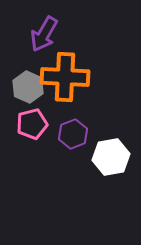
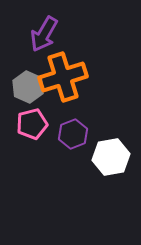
orange cross: moved 2 px left; rotated 21 degrees counterclockwise
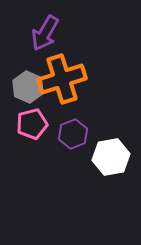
purple arrow: moved 1 px right, 1 px up
orange cross: moved 1 px left, 2 px down
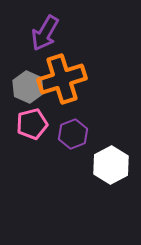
white hexagon: moved 8 px down; rotated 18 degrees counterclockwise
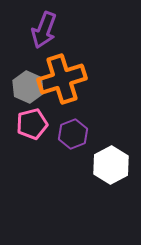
purple arrow: moved 1 px left, 3 px up; rotated 9 degrees counterclockwise
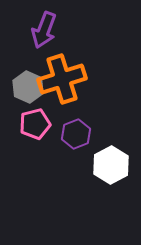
pink pentagon: moved 3 px right
purple hexagon: moved 3 px right
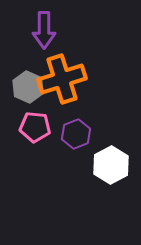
purple arrow: rotated 21 degrees counterclockwise
pink pentagon: moved 3 px down; rotated 20 degrees clockwise
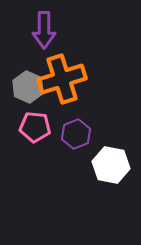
white hexagon: rotated 21 degrees counterclockwise
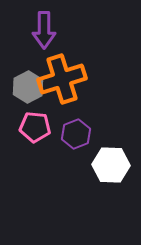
gray hexagon: rotated 8 degrees clockwise
white hexagon: rotated 9 degrees counterclockwise
